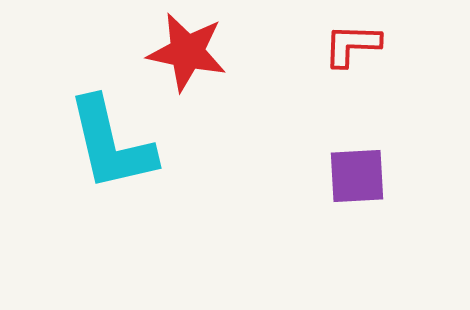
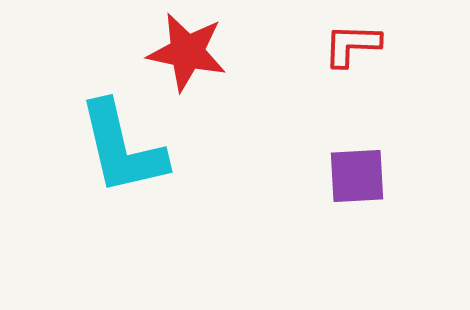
cyan L-shape: moved 11 px right, 4 px down
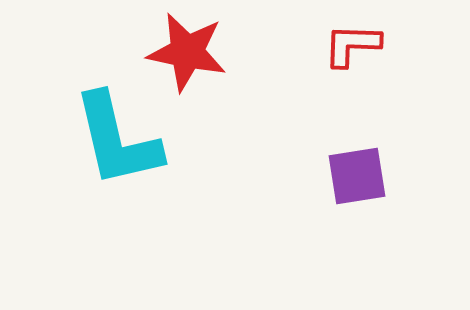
cyan L-shape: moved 5 px left, 8 px up
purple square: rotated 6 degrees counterclockwise
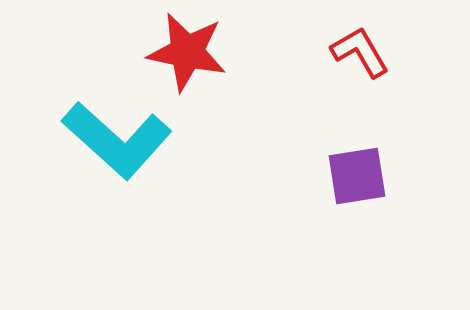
red L-shape: moved 8 px right, 7 px down; rotated 58 degrees clockwise
cyan L-shape: rotated 35 degrees counterclockwise
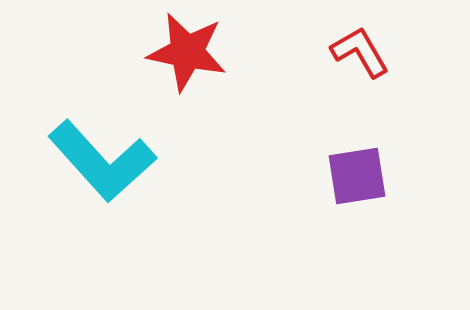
cyan L-shape: moved 15 px left, 21 px down; rotated 6 degrees clockwise
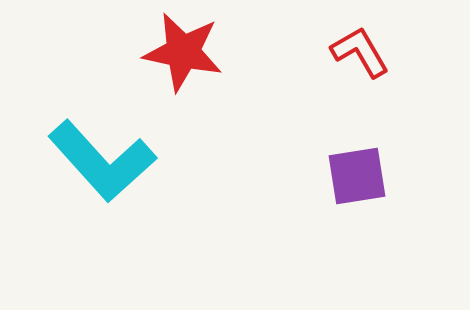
red star: moved 4 px left
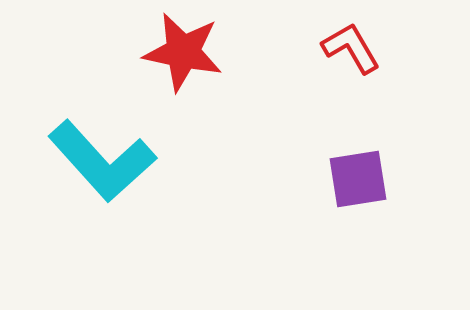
red L-shape: moved 9 px left, 4 px up
purple square: moved 1 px right, 3 px down
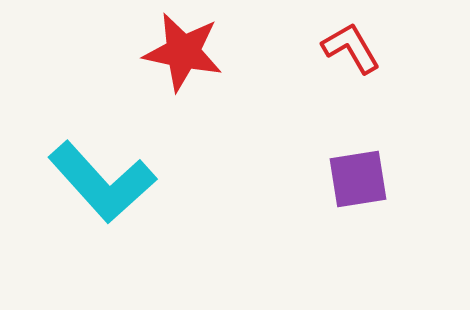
cyan L-shape: moved 21 px down
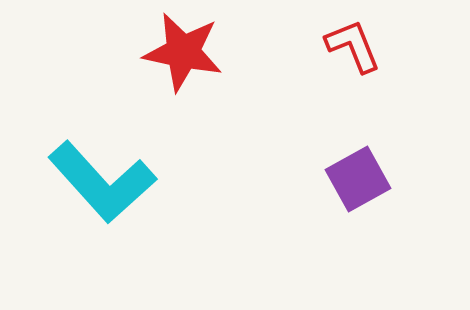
red L-shape: moved 2 px right, 2 px up; rotated 8 degrees clockwise
purple square: rotated 20 degrees counterclockwise
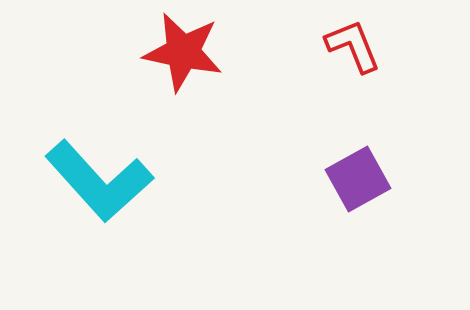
cyan L-shape: moved 3 px left, 1 px up
